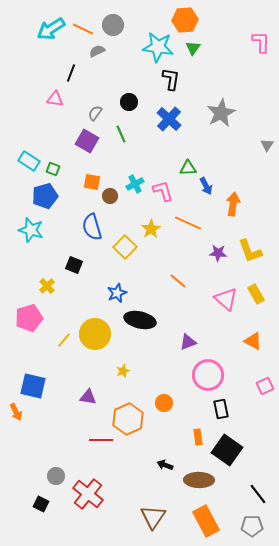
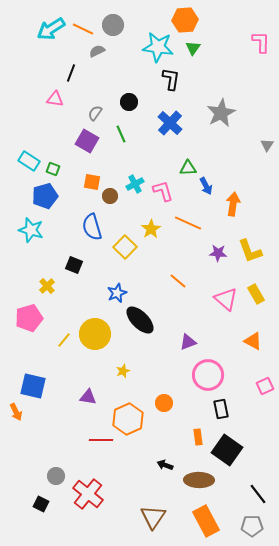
blue cross at (169, 119): moved 1 px right, 4 px down
black ellipse at (140, 320): rotated 32 degrees clockwise
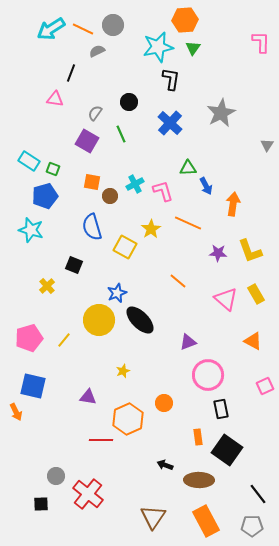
cyan star at (158, 47): rotated 20 degrees counterclockwise
yellow square at (125, 247): rotated 15 degrees counterclockwise
pink pentagon at (29, 318): moved 20 px down
yellow circle at (95, 334): moved 4 px right, 14 px up
black square at (41, 504): rotated 28 degrees counterclockwise
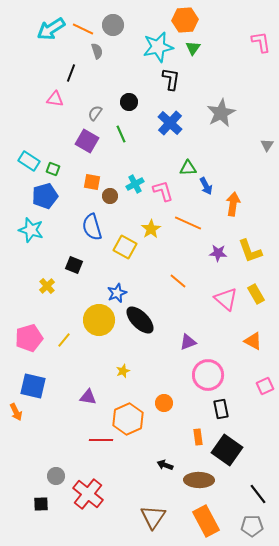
pink L-shape at (261, 42): rotated 10 degrees counterclockwise
gray semicircle at (97, 51): rotated 98 degrees clockwise
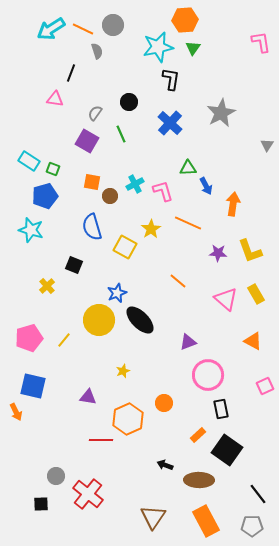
orange rectangle at (198, 437): moved 2 px up; rotated 56 degrees clockwise
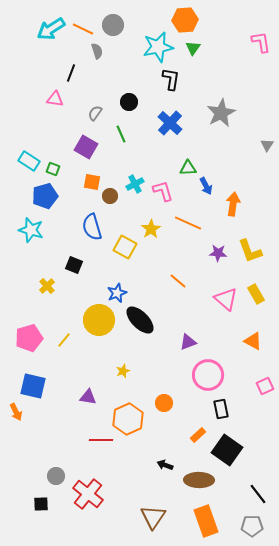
purple square at (87, 141): moved 1 px left, 6 px down
orange rectangle at (206, 521): rotated 8 degrees clockwise
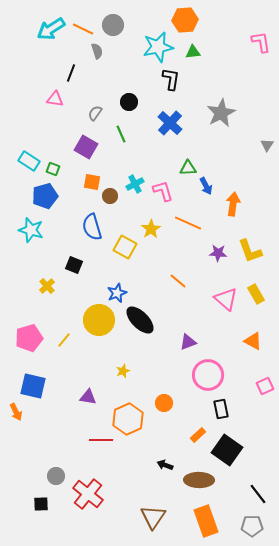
green triangle at (193, 48): moved 4 px down; rotated 49 degrees clockwise
